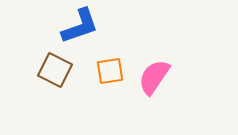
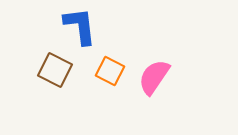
blue L-shape: rotated 78 degrees counterclockwise
orange square: rotated 36 degrees clockwise
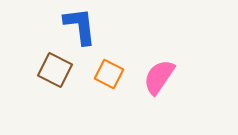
orange square: moved 1 px left, 3 px down
pink semicircle: moved 5 px right
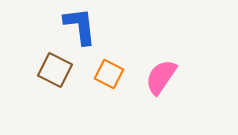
pink semicircle: moved 2 px right
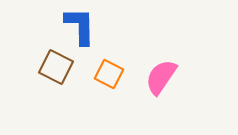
blue L-shape: rotated 6 degrees clockwise
brown square: moved 1 px right, 3 px up
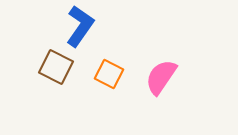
blue L-shape: rotated 36 degrees clockwise
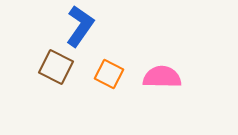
pink semicircle: moved 1 px right; rotated 57 degrees clockwise
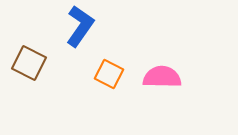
brown square: moved 27 px left, 4 px up
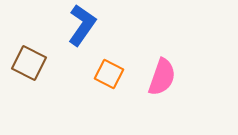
blue L-shape: moved 2 px right, 1 px up
pink semicircle: rotated 108 degrees clockwise
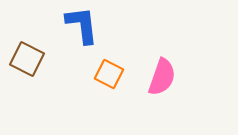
blue L-shape: rotated 42 degrees counterclockwise
brown square: moved 2 px left, 4 px up
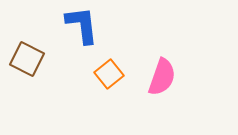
orange square: rotated 24 degrees clockwise
